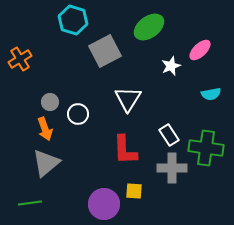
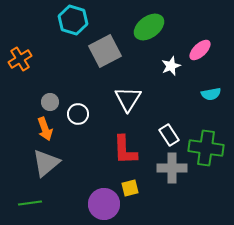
yellow square: moved 4 px left, 3 px up; rotated 18 degrees counterclockwise
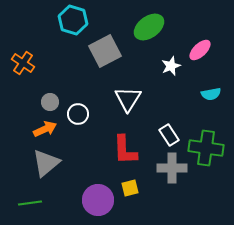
orange cross: moved 3 px right, 4 px down; rotated 25 degrees counterclockwise
orange arrow: rotated 95 degrees counterclockwise
purple circle: moved 6 px left, 4 px up
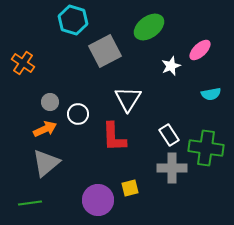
red L-shape: moved 11 px left, 13 px up
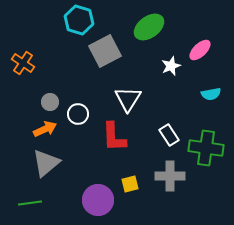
cyan hexagon: moved 6 px right
gray cross: moved 2 px left, 8 px down
yellow square: moved 4 px up
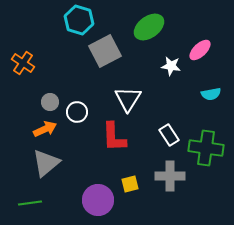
white star: rotated 30 degrees clockwise
white circle: moved 1 px left, 2 px up
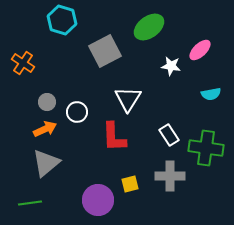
cyan hexagon: moved 17 px left
gray circle: moved 3 px left
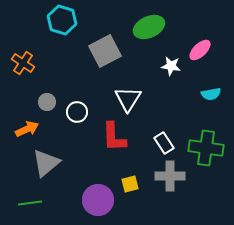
green ellipse: rotated 12 degrees clockwise
orange arrow: moved 18 px left
white rectangle: moved 5 px left, 8 px down
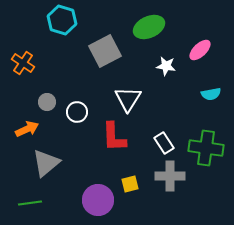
white star: moved 5 px left
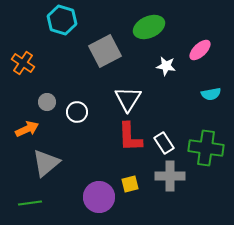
red L-shape: moved 16 px right
purple circle: moved 1 px right, 3 px up
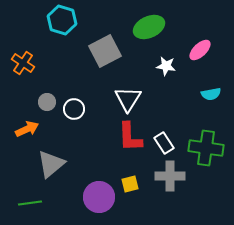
white circle: moved 3 px left, 3 px up
gray triangle: moved 5 px right, 1 px down
